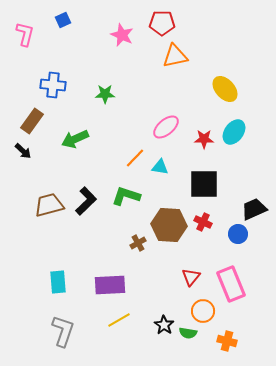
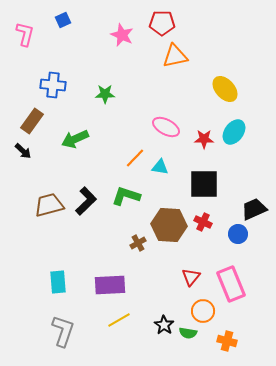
pink ellipse: rotated 68 degrees clockwise
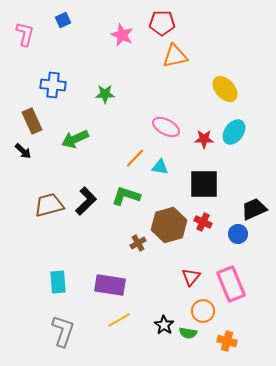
brown rectangle: rotated 60 degrees counterclockwise
brown hexagon: rotated 20 degrees counterclockwise
purple rectangle: rotated 12 degrees clockwise
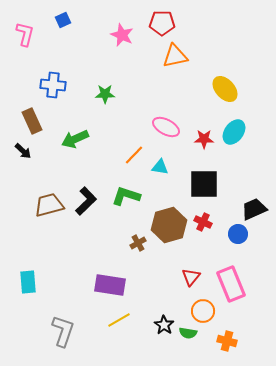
orange line: moved 1 px left, 3 px up
cyan rectangle: moved 30 px left
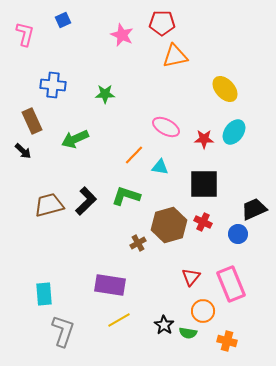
cyan rectangle: moved 16 px right, 12 px down
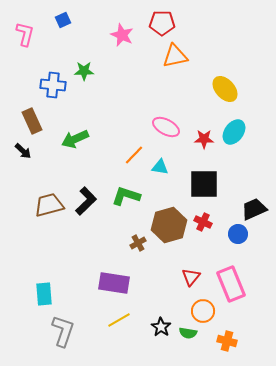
green star: moved 21 px left, 23 px up
purple rectangle: moved 4 px right, 2 px up
black star: moved 3 px left, 2 px down
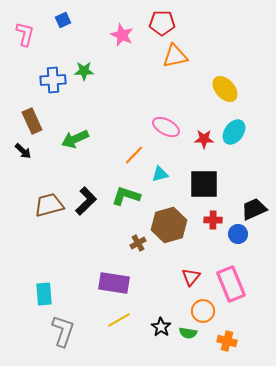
blue cross: moved 5 px up; rotated 10 degrees counterclockwise
cyan triangle: moved 7 px down; rotated 24 degrees counterclockwise
red cross: moved 10 px right, 2 px up; rotated 24 degrees counterclockwise
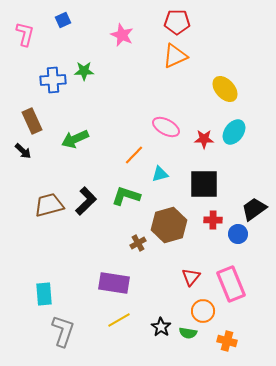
red pentagon: moved 15 px right, 1 px up
orange triangle: rotated 12 degrees counterclockwise
black trapezoid: rotated 12 degrees counterclockwise
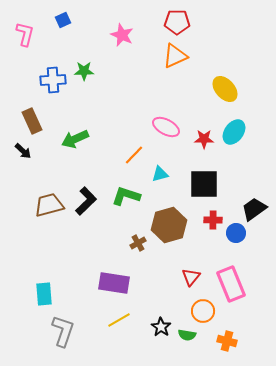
blue circle: moved 2 px left, 1 px up
green semicircle: moved 1 px left, 2 px down
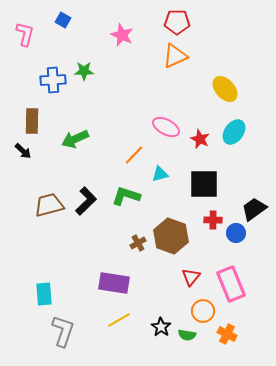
blue square: rotated 35 degrees counterclockwise
brown rectangle: rotated 25 degrees clockwise
red star: moved 4 px left; rotated 24 degrees clockwise
brown hexagon: moved 2 px right, 11 px down; rotated 24 degrees counterclockwise
orange cross: moved 7 px up; rotated 12 degrees clockwise
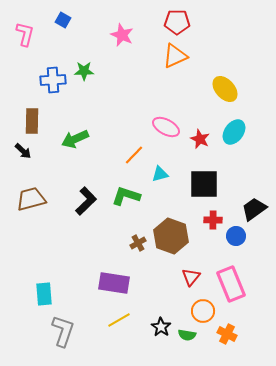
brown trapezoid: moved 18 px left, 6 px up
blue circle: moved 3 px down
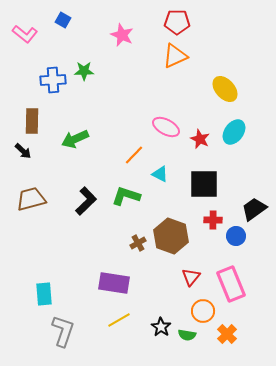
pink L-shape: rotated 115 degrees clockwise
cyan triangle: rotated 42 degrees clockwise
orange cross: rotated 18 degrees clockwise
